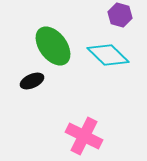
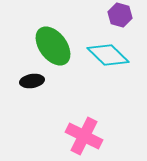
black ellipse: rotated 15 degrees clockwise
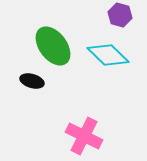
black ellipse: rotated 25 degrees clockwise
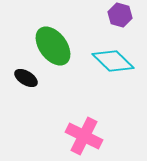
cyan diamond: moved 5 px right, 6 px down
black ellipse: moved 6 px left, 3 px up; rotated 15 degrees clockwise
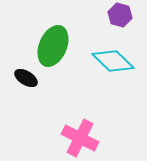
green ellipse: rotated 60 degrees clockwise
pink cross: moved 4 px left, 2 px down
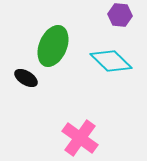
purple hexagon: rotated 10 degrees counterclockwise
cyan diamond: moved 2 px left
pink cross: rotated 9 degrees clockwise
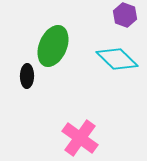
purple hexagon: moved 5 px right; rotated 15 degrees clockwise
cyan diamond: moved 6 px right, 2 px up
black ellipse: moved 1 px right, 2 px up; rotated 60 degrees clockwise
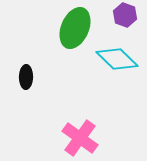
green ellipse: moved 22 px right, 18 px up
black ellipse: moved 1 px left, 1 px down
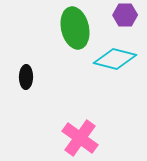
purple hexagon: rotated 20 degrees counterclockwise
green ellipse: rotated 36 degrees counterclockwise
cyan diamond: moved 2 px left; rotated 30 degrees counterclockwise
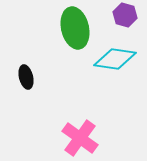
purple hexagon: rotated 15 degrees clockwise
cyan diamond: rotated 6 degrees counterclockwise
black ellipse: rotated 15 degrees counterclockwise
